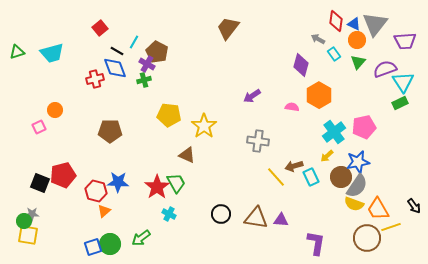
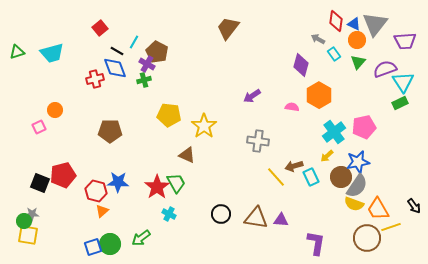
orange triangle at (104, 211): moved 2 px left
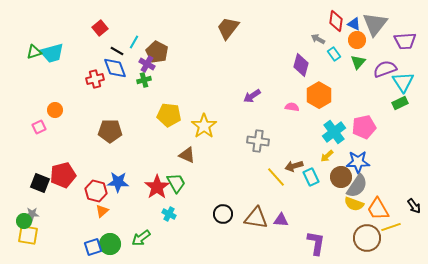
green triangle at (17, 52): moved 17 px right
blue star at (358, 162): rotated 10 degrees clockwise
black circle at (221, 214): moved 2 px right
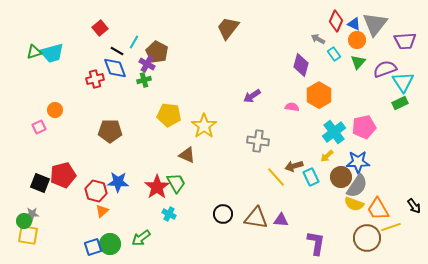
red diamond at (336, 21): rotated 15 degrees clockwise
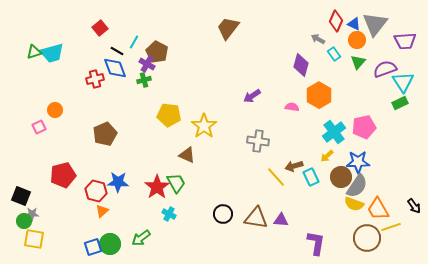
brown pentagon at (110, 131): moved 5 px left, 3 px down; rotated 25 degrees counterclockwise
black square at (40, 183): moved 19 px left, 13 px down
yellow square at (28, 235): moved 6 px right, 4 px down
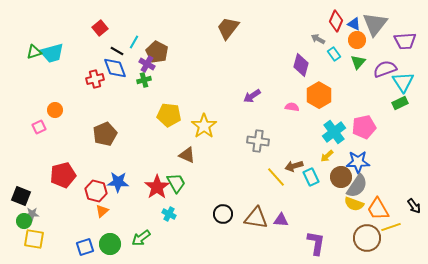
blue square at (93, 247): moved 8 px left
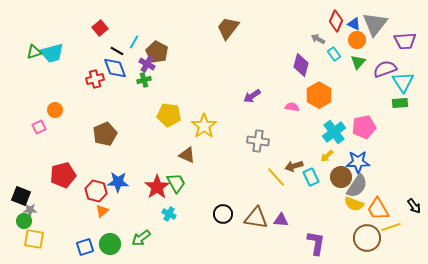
green rectangle at (400, 103): rotated 21 degrees clockwise
gray star at (32, 214): moved 2 px left, 4 px up
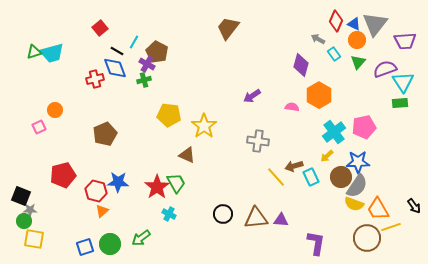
brown triangle at (256, 218): rotated 15 degrees counterclockwise
